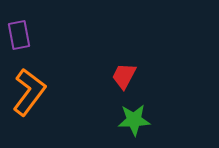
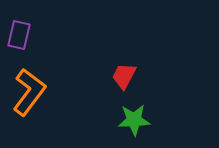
purple rectangle: rotated 24 degrees clockwise
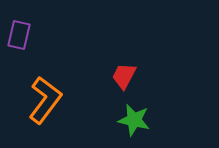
orange L-shape: moved 16 px right, 8 px down
green star: rotated 16 degrees clockwise
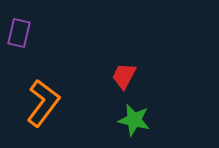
purple rectangle: moved 2 px up
orange L-shape: moved 2 px left, 3 px down
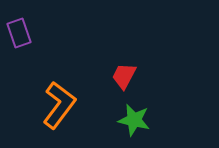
purple rectangle: rotated 32 degrees counterclockwise
orange L-shape: moved 16 px right, 2 px down
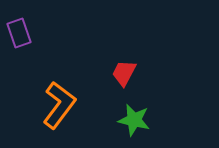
red trapezoid: moved 3 px up
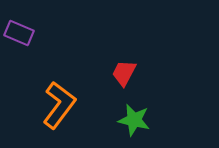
purple rectangle: rotated 48 degrees counterclockwise
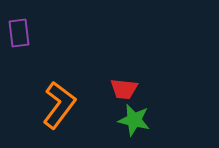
purple rectangle: rotated 60 degrees clockwise
red trapezoid: moved 16 px down; rotated 112 degrees counterclockwise
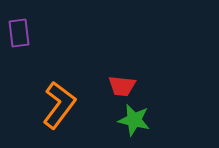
red trapezoid: moved 2 px left, 3 px up
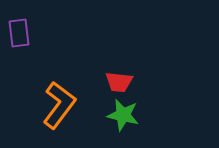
red trapezoid: moved 3 px left, 4 px up
green star: moved 11 px left, 5 px up
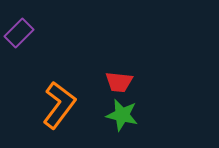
purple rectangle: rotated 52 degrees clockwise
green star: moved 1 px left
